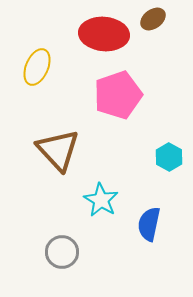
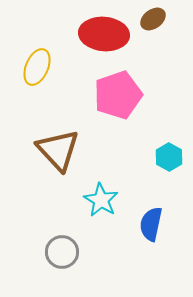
blue semicircle: moved 2 px right
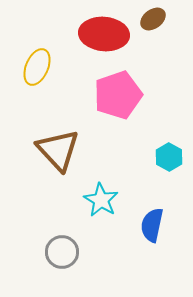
blue semicircle: moved 1 px right, 1 px down
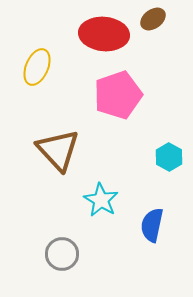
gray circle: moved 2 px down
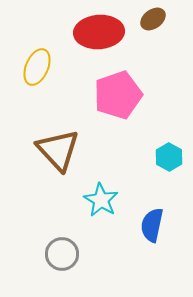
red ellipse: moved 5 px left, 2 px up; rotated 9 degrees counterclockwise
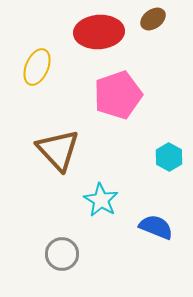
blue semicircle: moved 4 px right, 2 px down; rotated 100 degrees clockwise
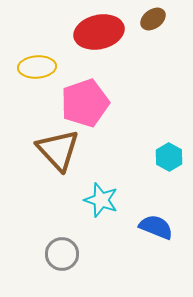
red ellipse: rotated 9 degrees counterclockwise
yellow ellipse: rotated 63 degrees clockwise
pink pentagon: moved 33 px left, 8 px down
cyan star: rotated 12 degrees counterclockwise
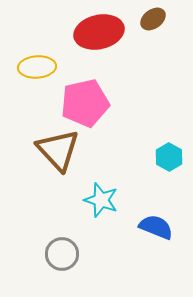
pink pentagon: rotated 6 degrees clockwise
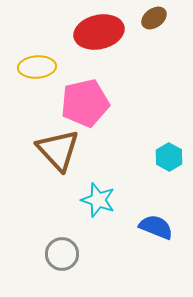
brown ellipse: moved 1 px right, 1 px up
cyan star: moved 3 px left
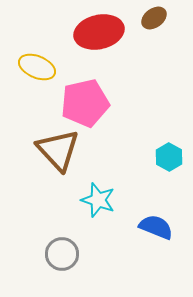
yellow ellipse: rotated 27 degrees clockwise
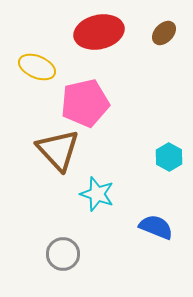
brown ellipse: moved 10 px right, 15 px down; rotated 10 degrees counterclockwise
cyan star: moved 1 px left, 6 px up
gray circle: moved 1 px right
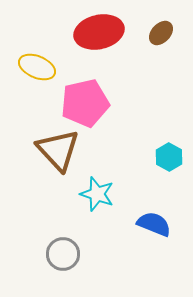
brown ellipse: moved 3 px left
blue semicircle: moved 2 px left, 3 px up
